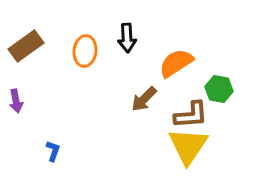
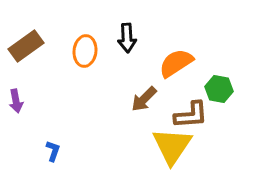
yellow triangle: moved 16 px left
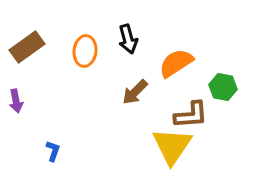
black arrow: moved 1 px right, 1 px down; rotated 12 degrees counterclockwise
brown rectangle: moved 1 px right, 1 px down
green hexagon: moved 4 px right, 2 px up
brown arrow: moved 9 px left, 7 px up
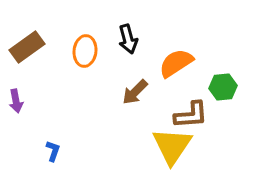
green hexagon: rotated 16 degrees counterclockwise
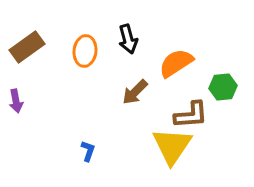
blue L-shape: moved 35 px right
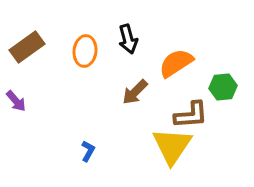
purple arrow: rotated 30 degrees counterclockwise
blue L-shape: rotated 10 degrees clockwise
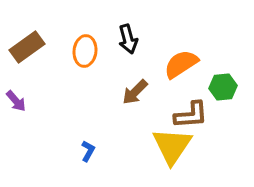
orange semicircle: moved 5 px right, 1 px down
